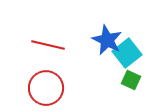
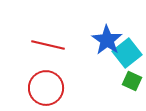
blue star: rotated 8 degrees clockwise
green square: moved 1 px right, 1 px down
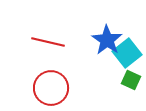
red line: moved 3 px up
green square: moved 1 px left, 1 px up
red circle: moved 5 px right
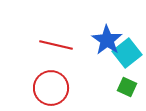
red line: moved 8 px right, 3 px down
green square: moved 4 px left, 7 px down
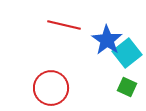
red line: moved 8 px right, 20 px up
